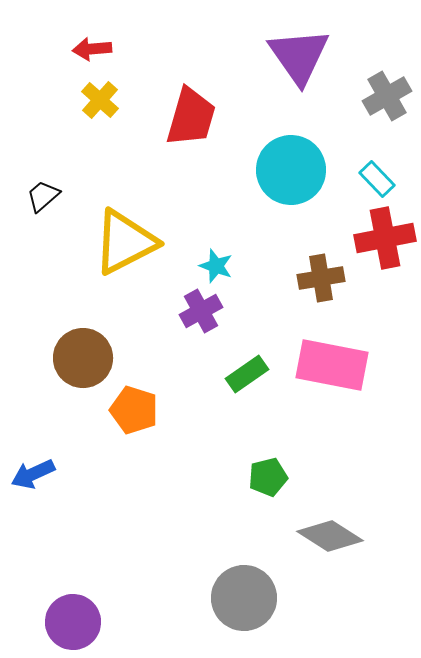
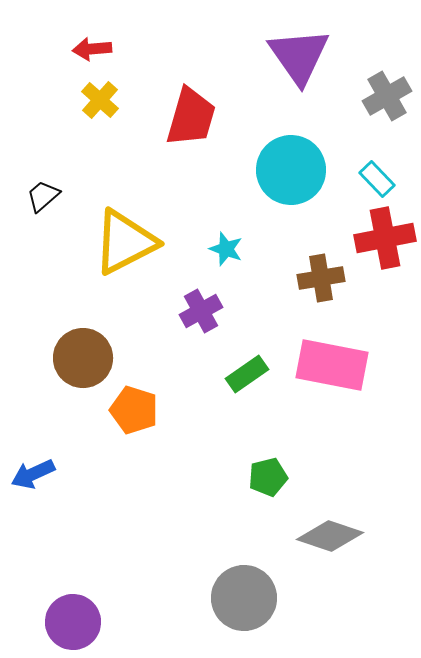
cyan star: moved 10 px right, 17 px up
gray diamond: rotated 14 degrees counterclockwise
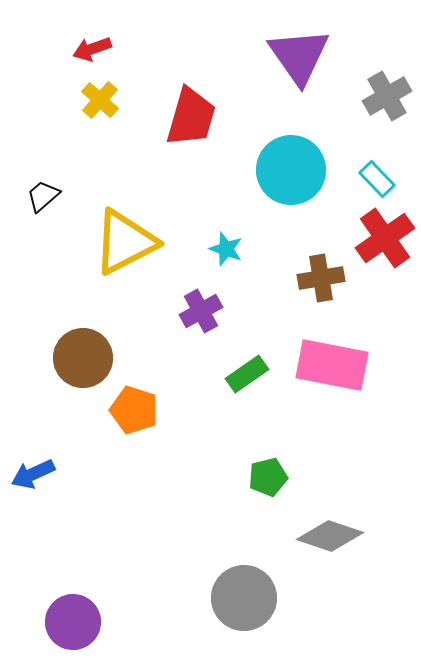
red arrow: rotated 15 degrees counterclockwise
red cross: rotated 24 degrees counterclockwise
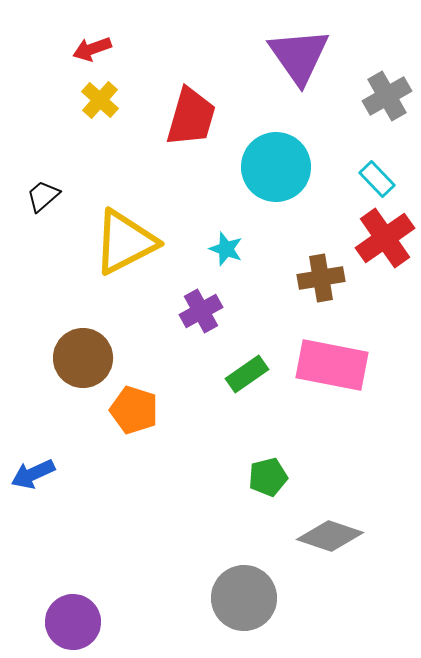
cyan circle: moved 15 px left, 3 px up
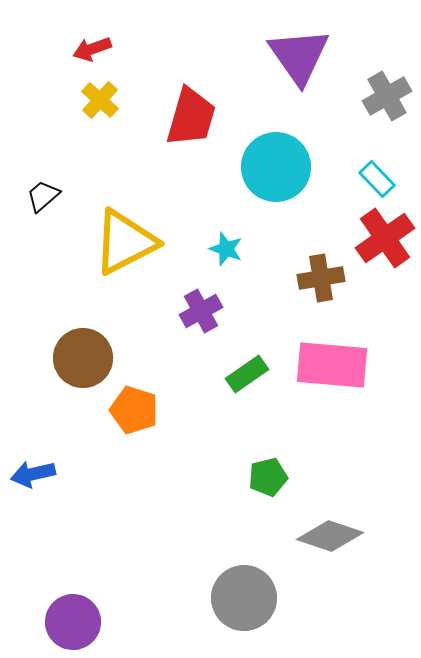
pink rectangle: rotated 6 degrees counterclockwise
blue arrow: rotated 12 degrees clockwise
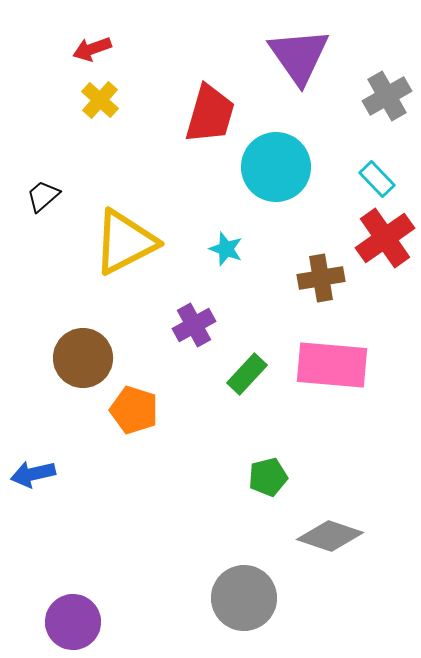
red trapezoid: moved 19 px right, 3 px up
purple cross: moved 7 px left, 14 px down
green rectangle: rotated 12 degrees counterclockwise
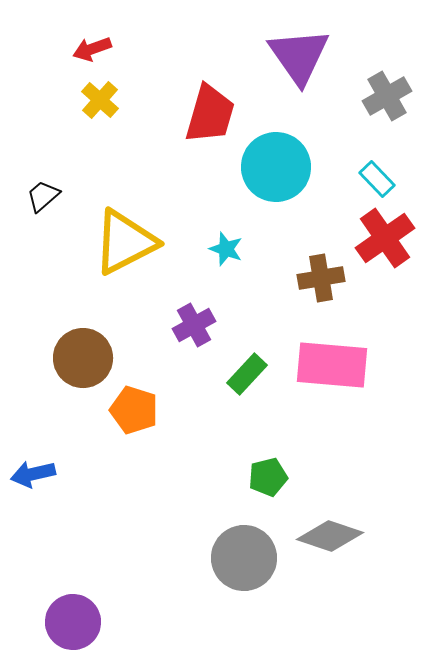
gray circle: moved 40 px up
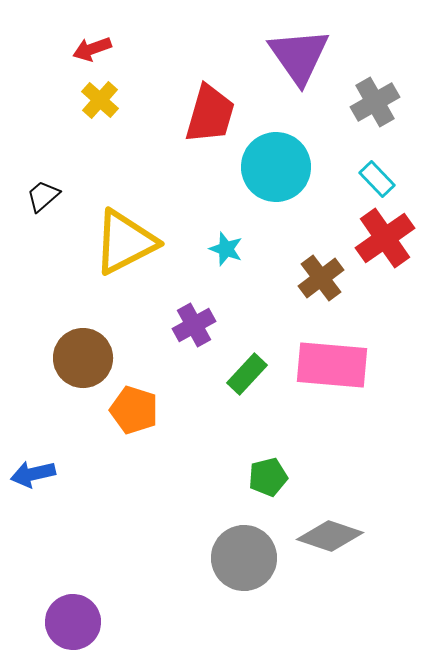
gray cross: moved 12 px left, 6 px down
brown cross: rotated 27 degrees counterclockwise
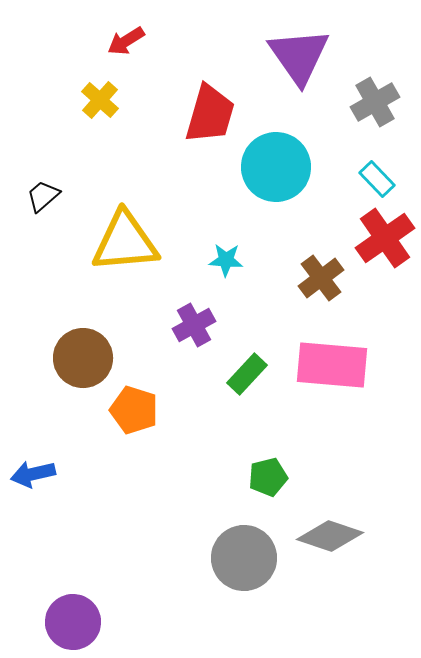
red arrow: moved 34 px right, 8 px up; rotated 12 degrees counterclockwise
yellow triangle: rotated 22 degrees clockwise
cyan star: moved 11 px down; rotated 16 degrees counterclockwise
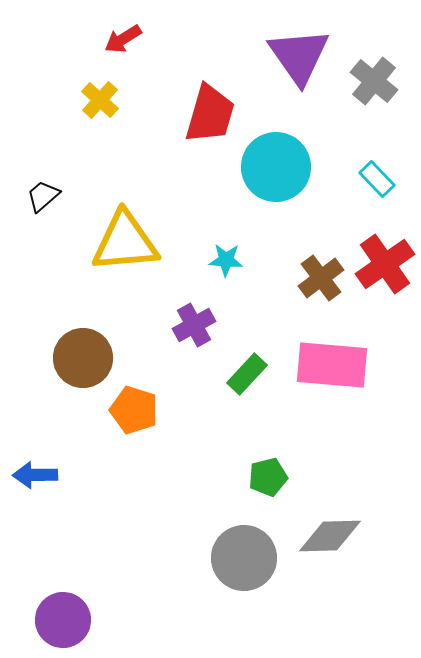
red arrow: moved 3 px left, 2 px up
gray cross: moved 1 px left, 21 px up; rotated 21 degrees counterclockwise
red cross: moved 26 px down
blue arrow: moved 2 px right, 1 px down; rotated 12 degrees clockwise
gray diamond: rotated 20 degrees counterclockwise
purple circle: moved 10 px left, 2 px up
